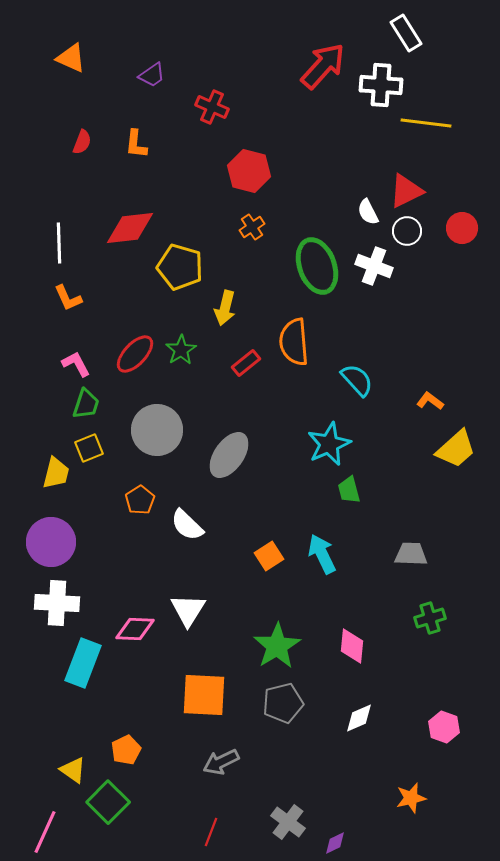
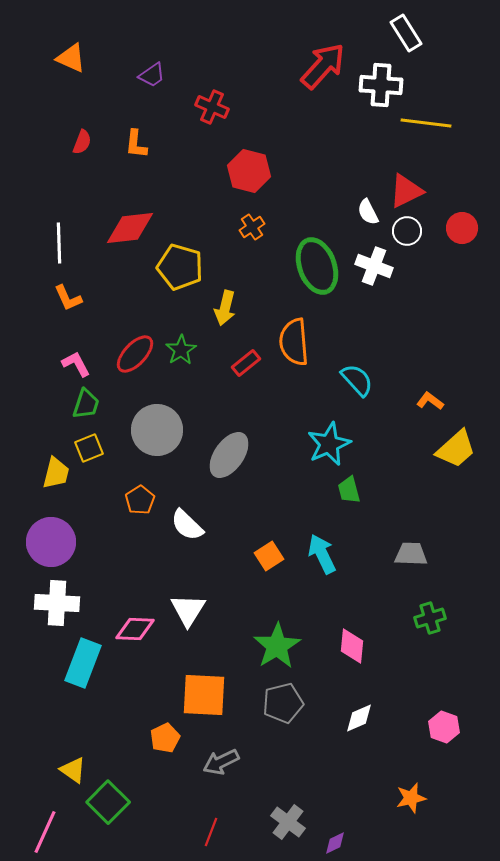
orange pentagon at (126, 750): moved 39 px right, 12 px up
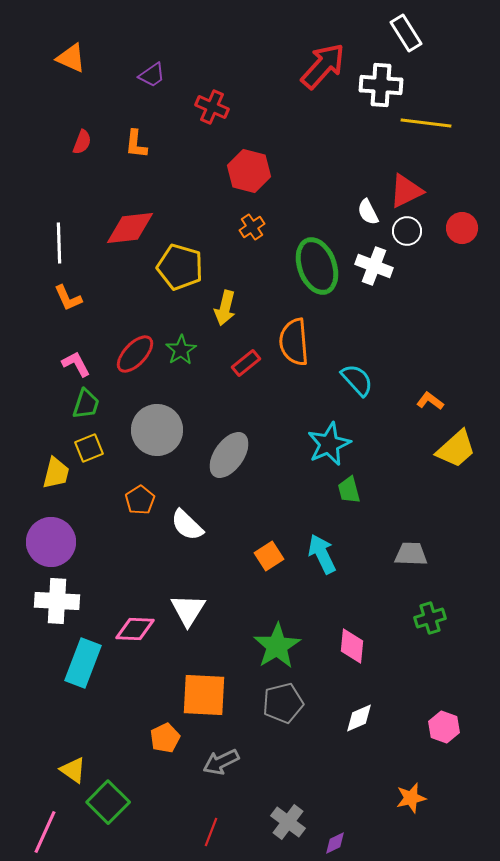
white cross at (57, 603): moved 2 px up
